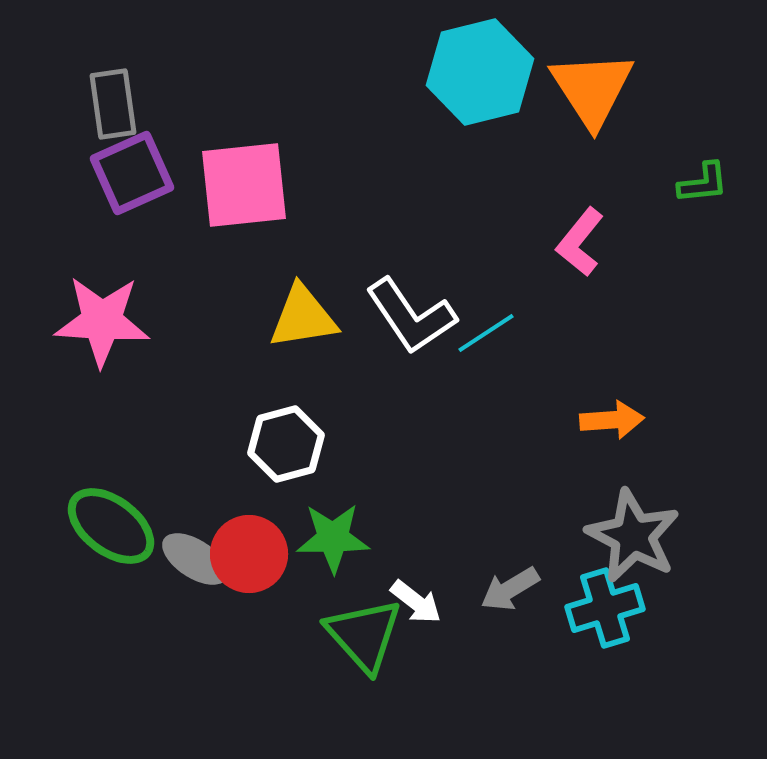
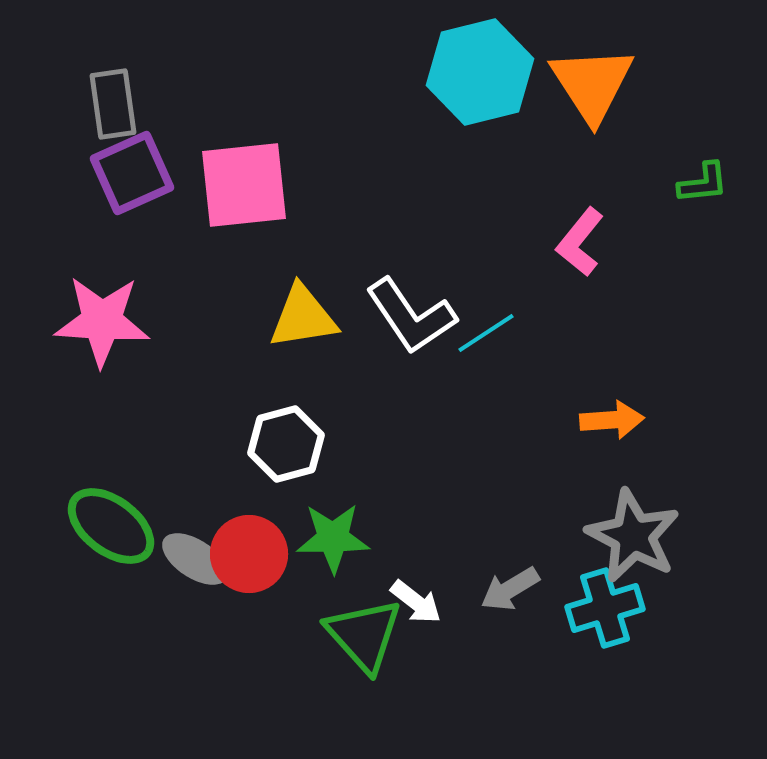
orange triangle: moved 5 px up
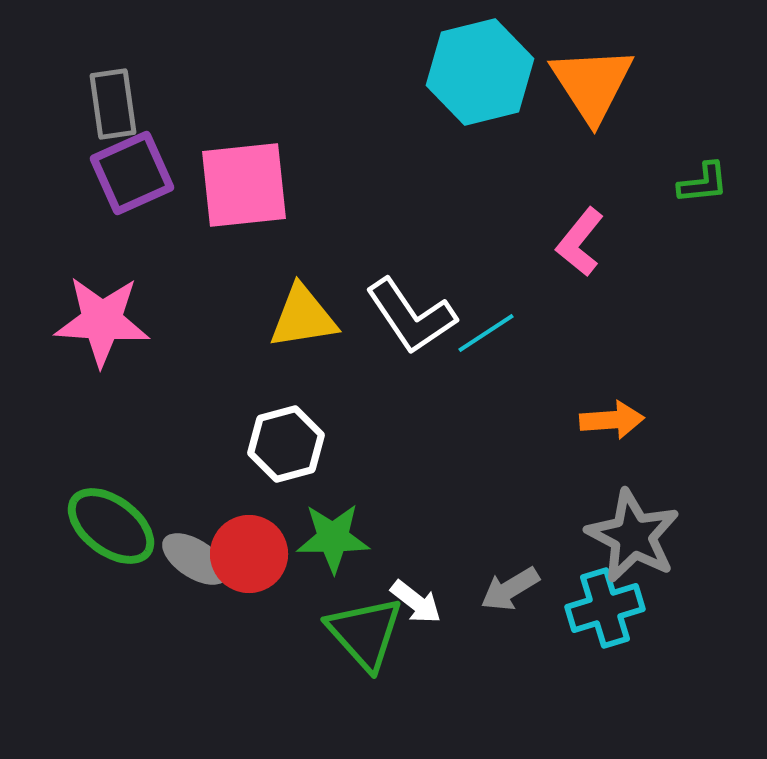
green triangle: moved 1 px right, 2 px up
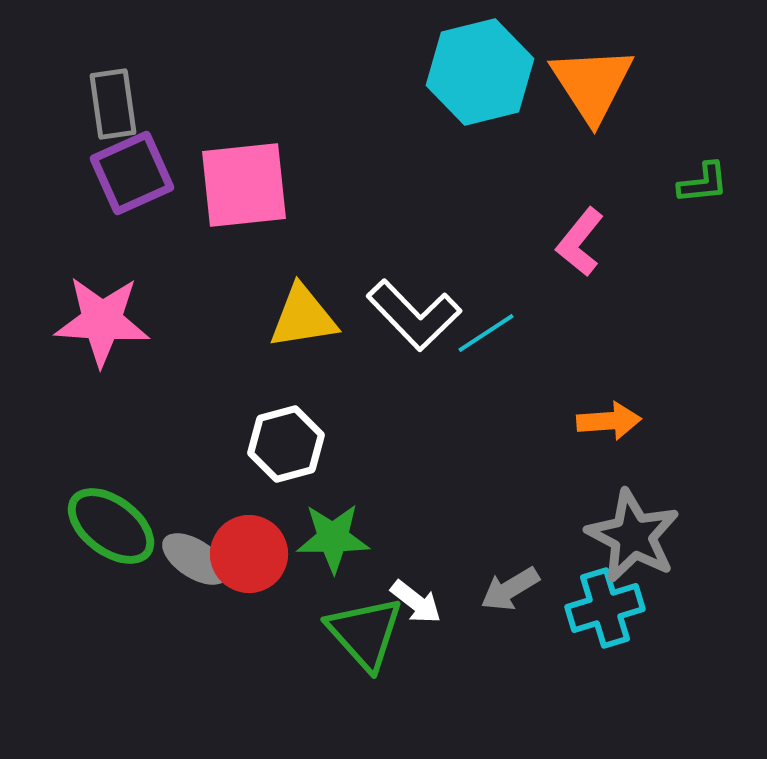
white L-shape: moved 3 px right, 1 px up; rotated 10 degrees counterclockwise
orange arrow: moved 3 px left, 1 px down
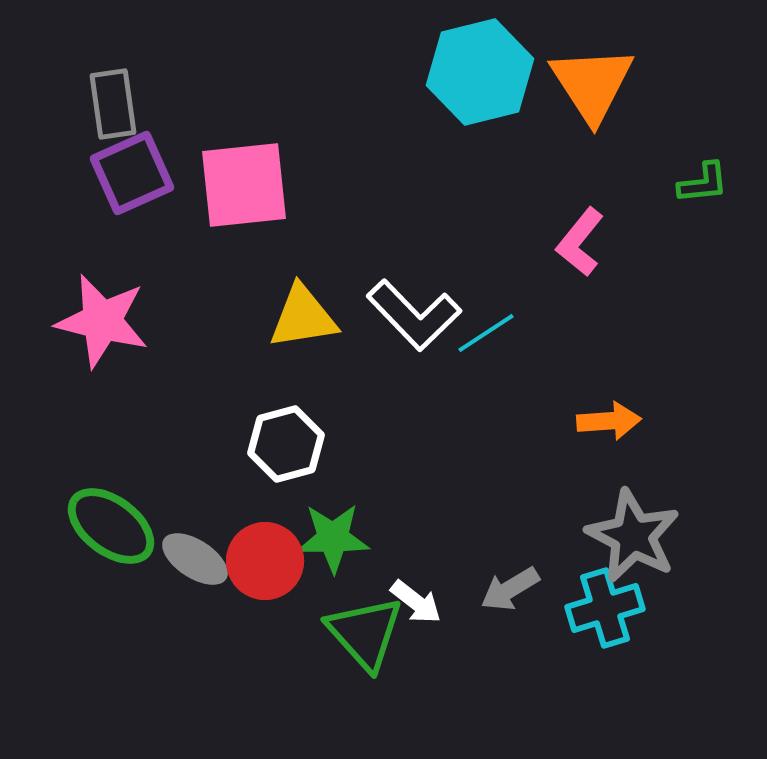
pink star: rotated 10 degrees clockwise
red circle: moved 16 px right, 7 px down
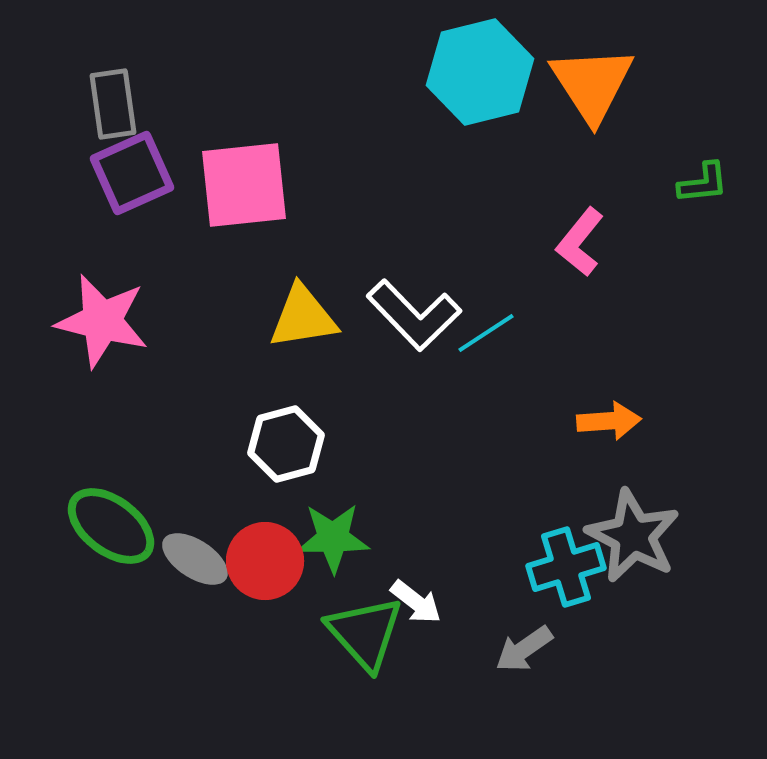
gray arrow: moved 14 px right, 60 px down; rotated 4 degrees counterclockwise
cyan cross: moved 39 px left, 41 px up
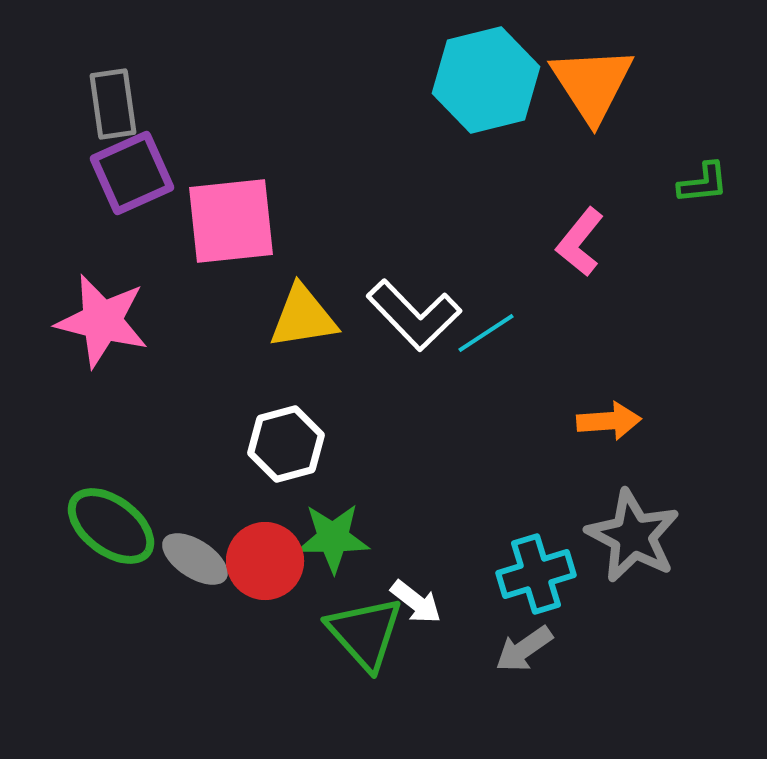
cyan hexagon: moved 6 px right, 8 px down
pink square: moved 13 px left, 36 px down
cyan cross: moved 30 px left, 7 px down
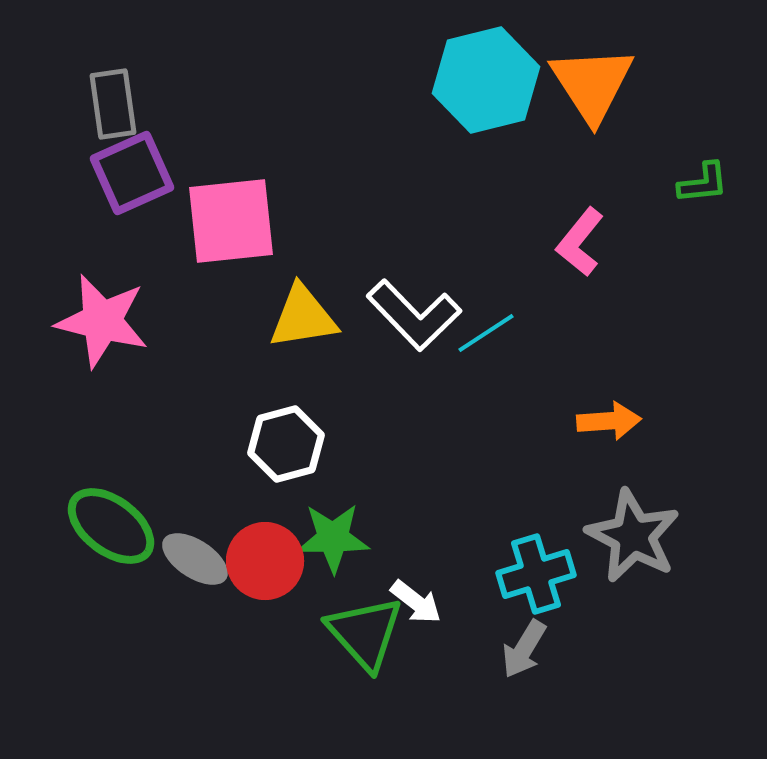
gray arrow: rotated 24 degrees counterclockwise
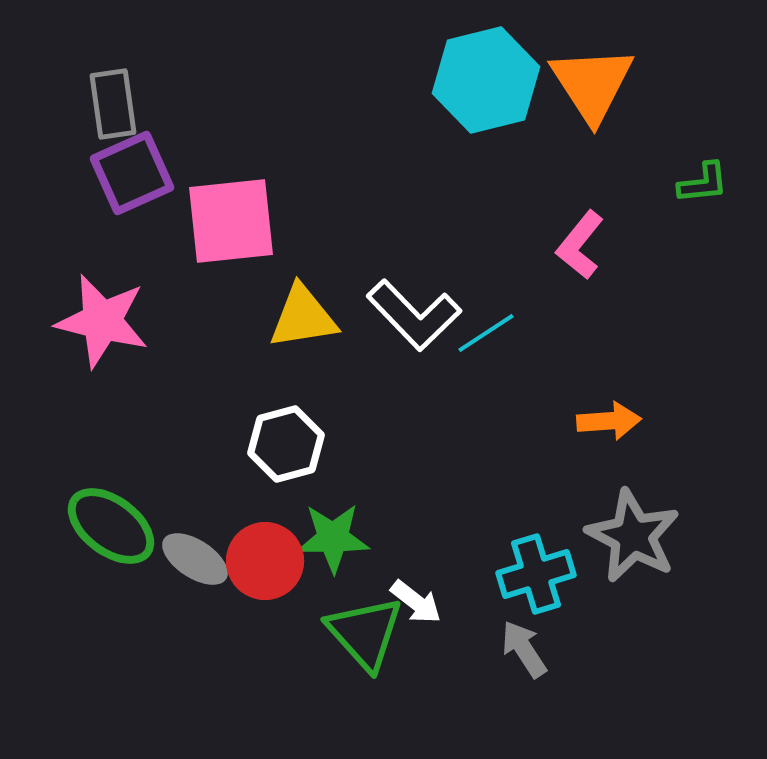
pink L-shape: moved 3 px down
gray arrow: rotated 116 degrees clockwise
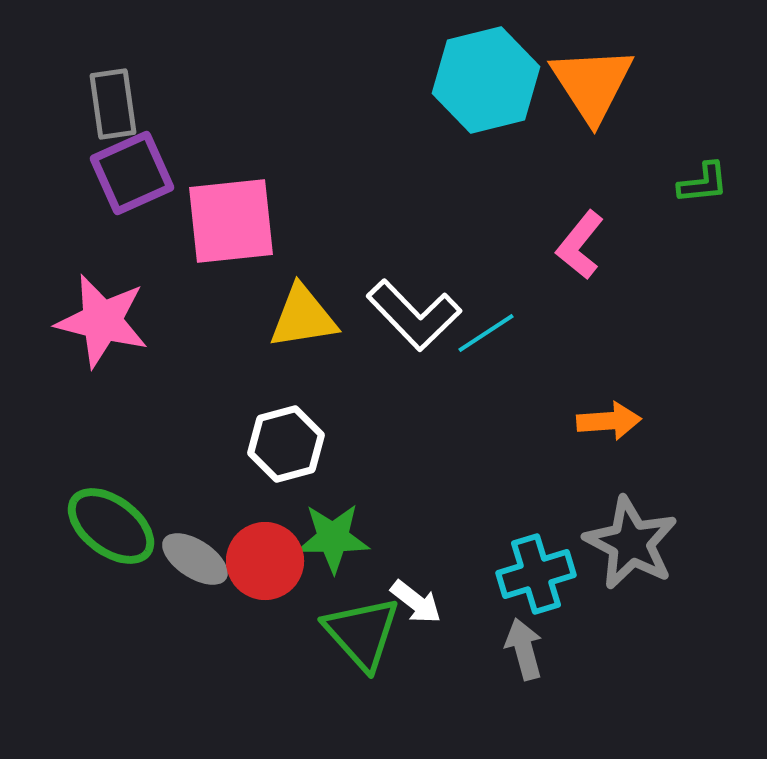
gray star: moved 2 px left, 7 px down
green triangle: moved 3 px left
gray arrow: rotated 18 degrees clockwise
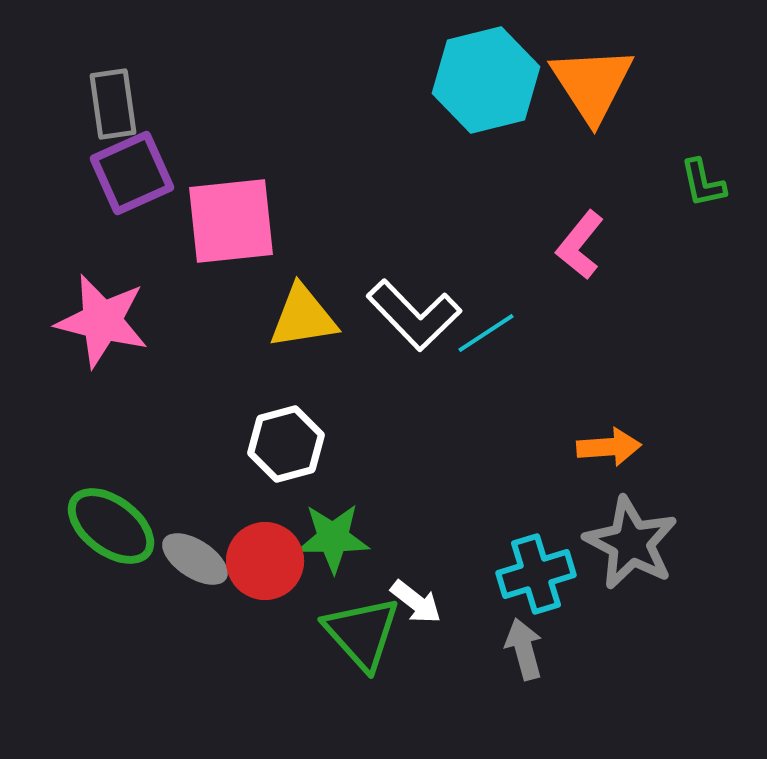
green L-shape: rotated 84 degrees clockwise
orange arrow: moved 26 px down
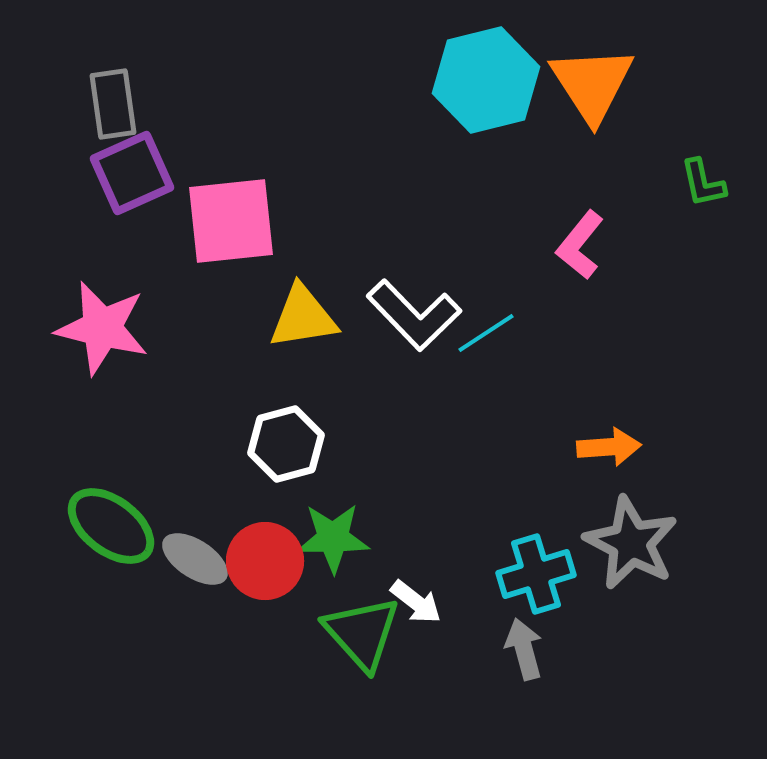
pink star: moved 7 px down
